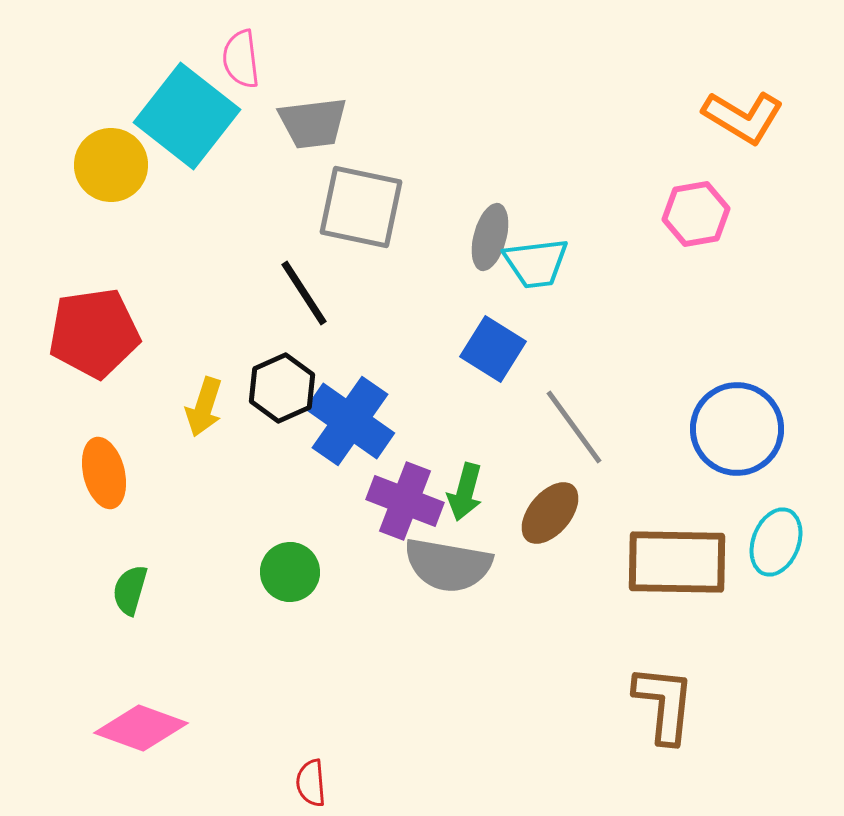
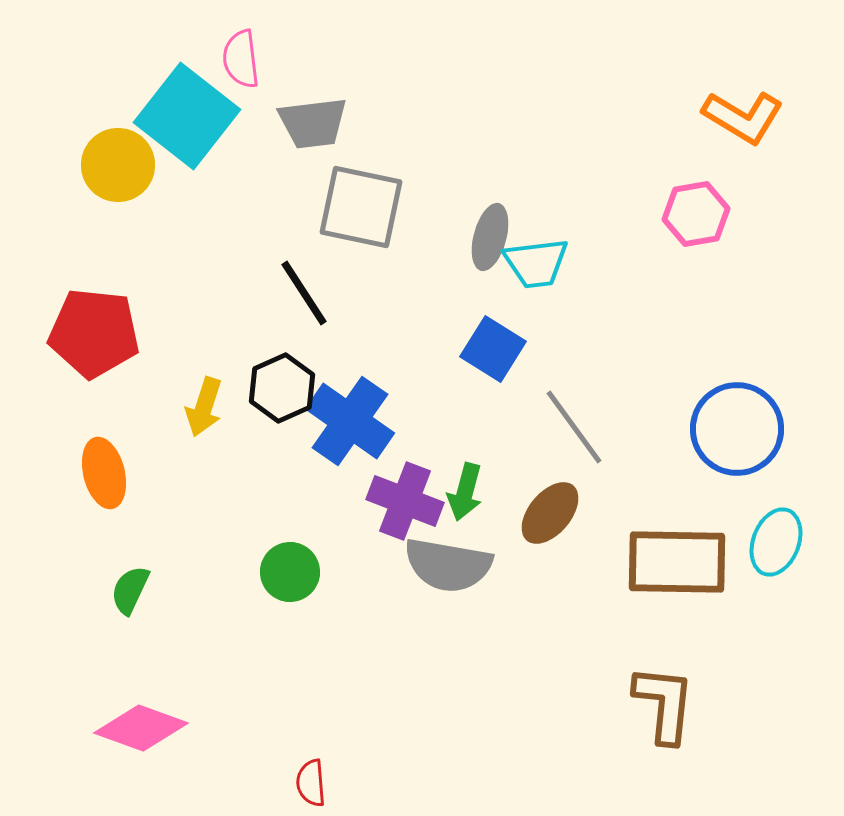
yellow circle: moved 7 px right
red pentagon: rotated 14 degrees clockwise
green semicircle: rotated 9 degrees clockwise
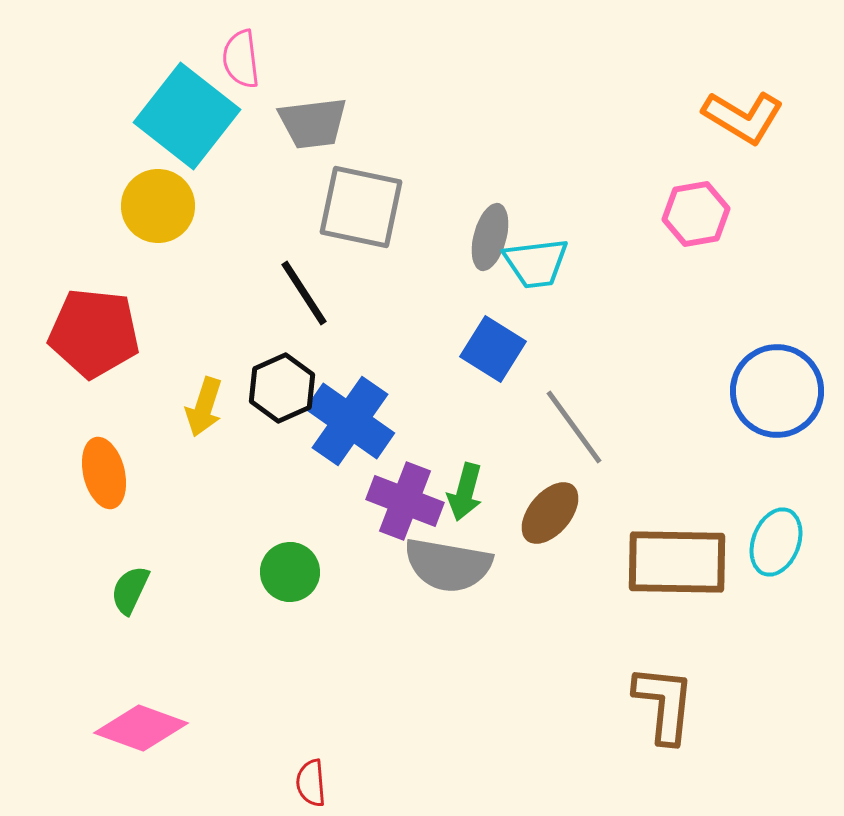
yellow circle: moved 40 px right, 41 px down
blue circle: moved 40 px right, 38 px up
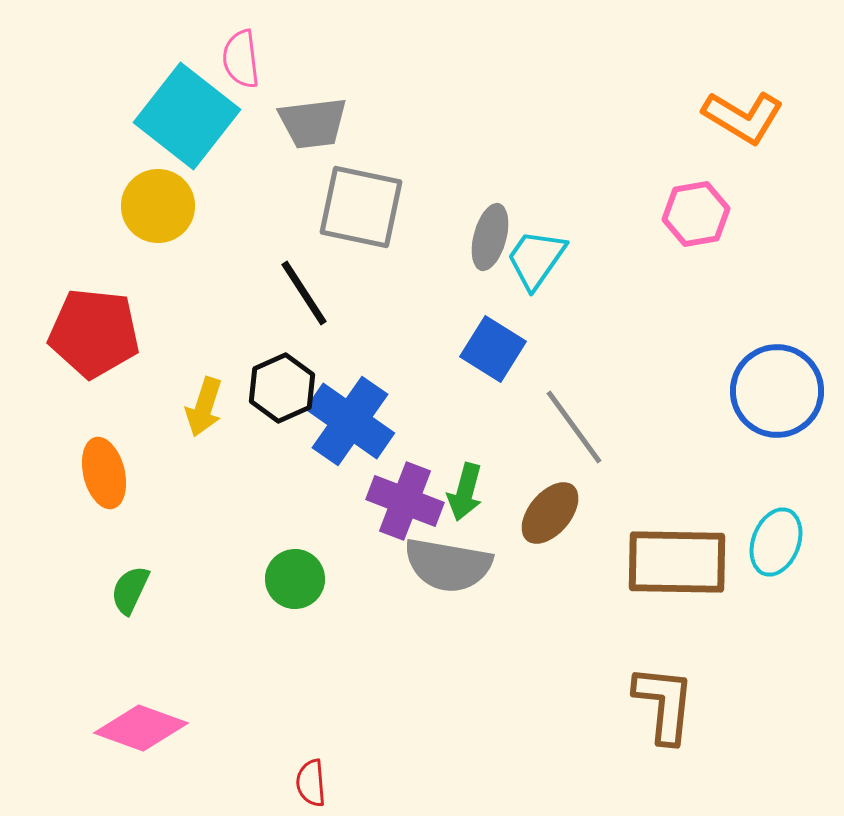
cyan trapezoid: moved 4 px up; rotated 132 degrees clockwise
green circle: moved 5 px right, 7 px down
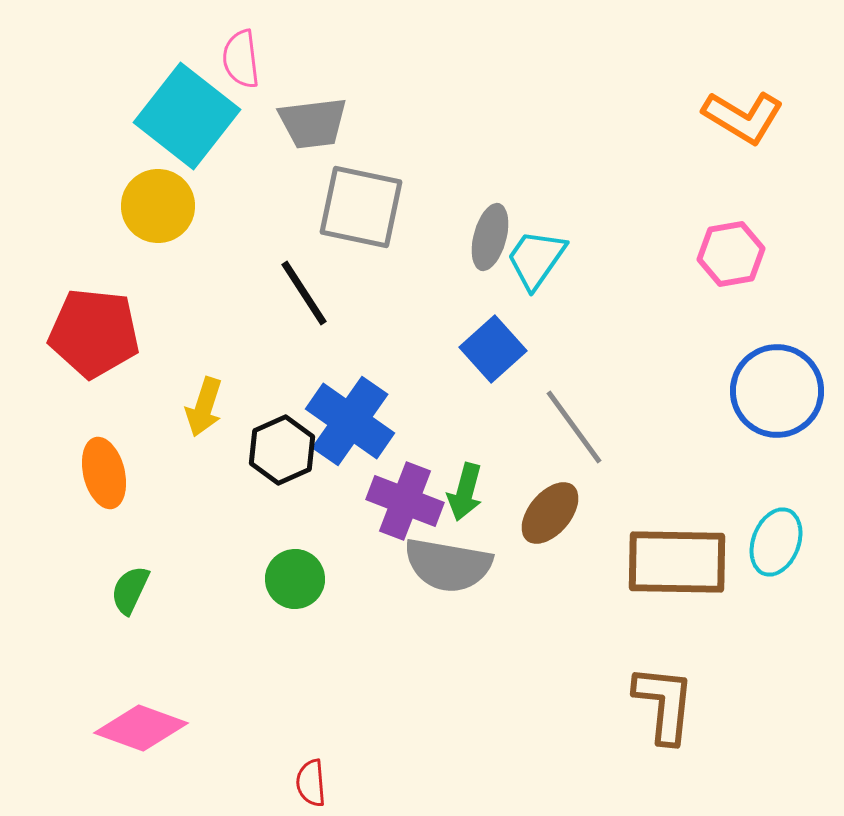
pink hexagon: moved 35 px right, 40 px down
blue square: rotated 16 degrees clockwise
black hexagon: moved 62 px down
